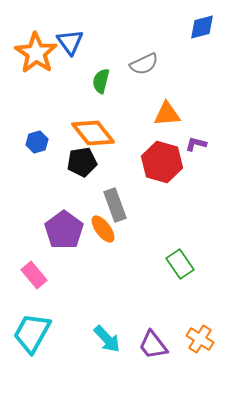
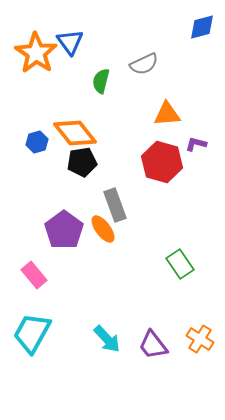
orange diamond: moved 18 px left
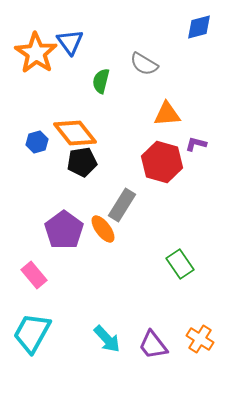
blue diamond: moved 3 px left
gray semicircle: rotated 56 degrees clockwise
gray rectangle: moved 7 px right; rotated 52 degrees clockwise
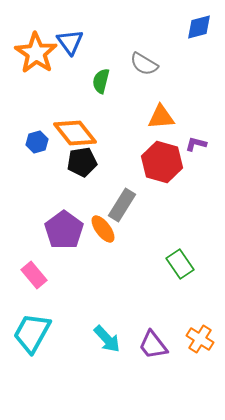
orange triangle: moved 6 px left, 3 px down
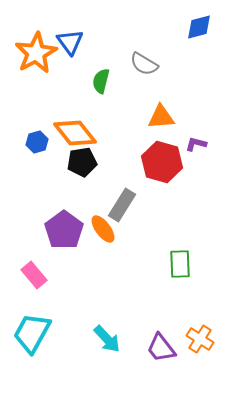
orange star: rotated 9 degrees clockwise
green rectangle: rotated 32 degrees clockwise
purple trapezoid: moved 8 px right, 3 px down
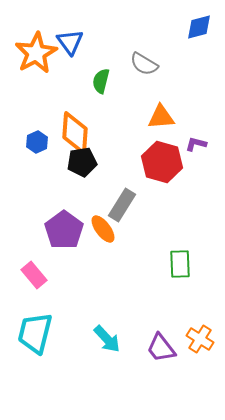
orange diamond: rotated 42 degrees clockwise
blue hexagon: rotated 10 degrees counterclockwise
cyan trapezoid: moved 3 px right; rotated 15 degrees counterclockwise
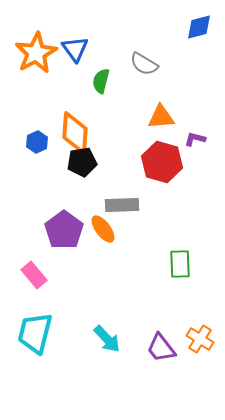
blue triangle: moved 5 px right, 7 px down
purple L-shape: moved 1 px left, 5 px up
gray rectangle: rotated 56 degrees clockwise
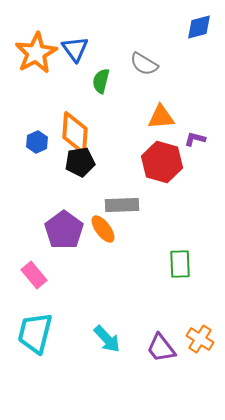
black pentagon: moved 2 px left
